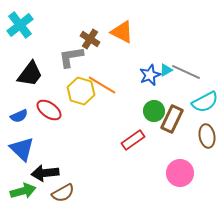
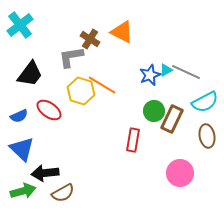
red rectangle: rotated 45 degrees counterclockwise
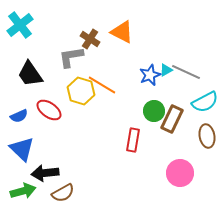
black trapezoid: rotated 108 degrees clockwise
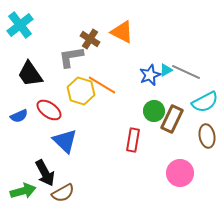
blue triangle: moved 43 px right, 8 px up
black arrow: rotated 112 degrees counterclockwise
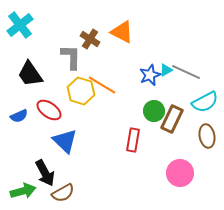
gray L-shape: rotated 100 degrees clockwise
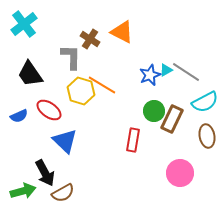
cyan cross: moved 4 px right, 1 px up
gray line: rotated 8 degrees clockwise
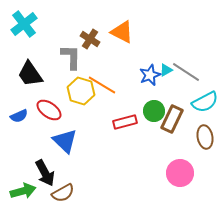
brown ellipse: moved 2 px left, 1 px down
red rectangle: moved 8 px left, 18 px up; rotated 65 degrees clockwise
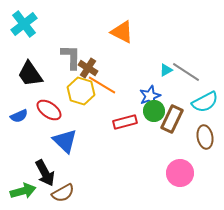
brown cross: moved 2 px left, 29 px down
blue star: moved 21 px down
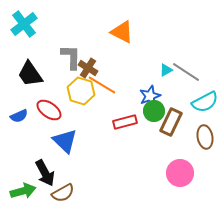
brown rectangle: moved 1 px left, 3 px down
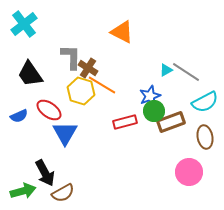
brown rectangle: rotated 44 degrees clockwise
blue triangle: moved 8 px up; rotated 16 degrees clockwise
pink circle: moved 9 px right, 1 px up
